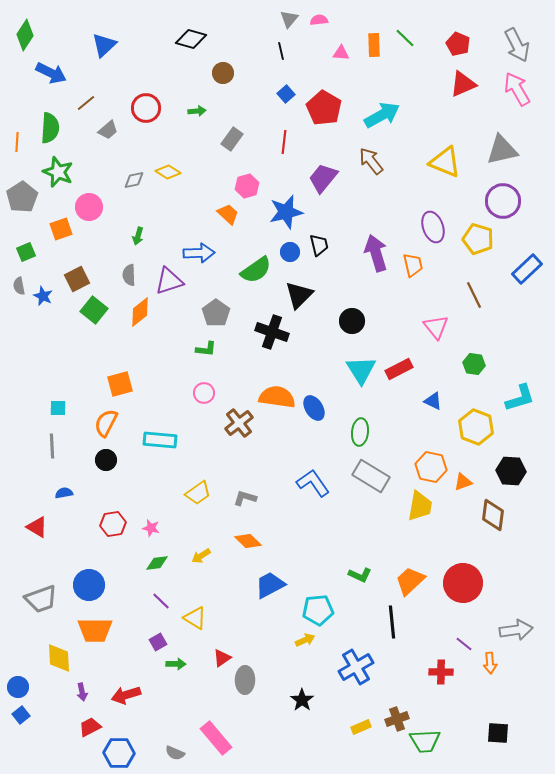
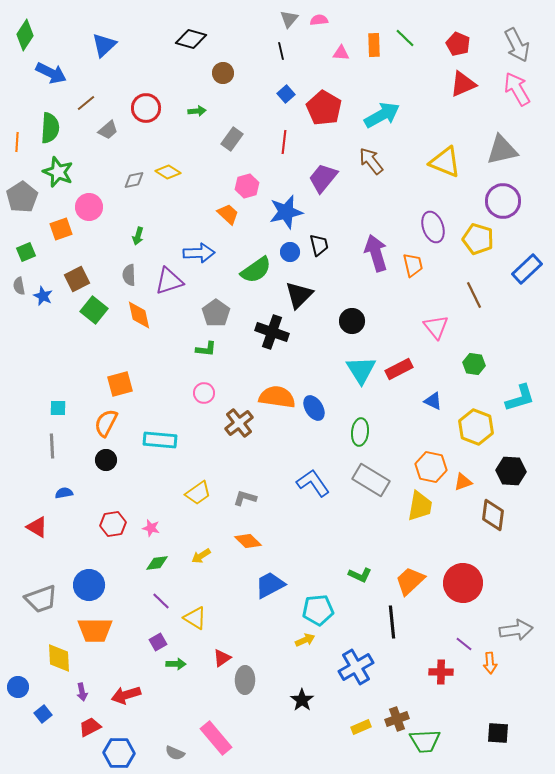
orange diamond at (140, 312): moved 1 px left, 3 px down; rotated 64 degrees counterclockwise
gray rectangle at (371, 476): moved 4 px down
blue square at (21, 715): moved 22 px right, 1 px up
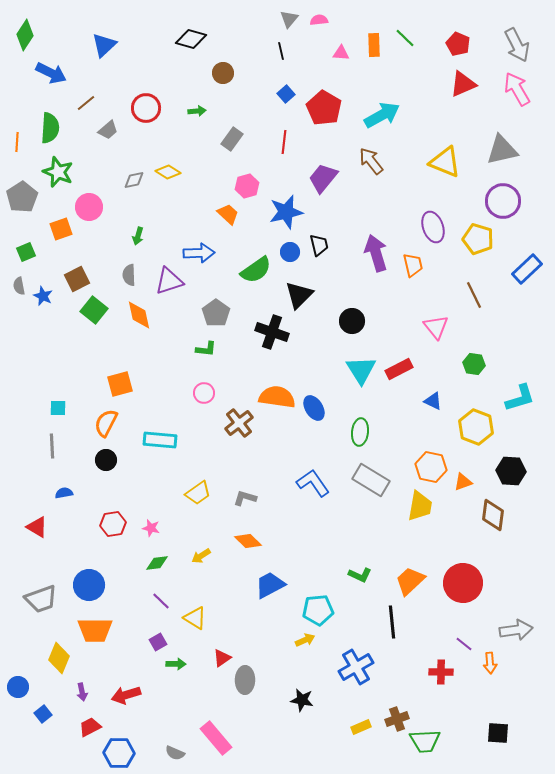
yellow diamond at (59, 658): rotated 24 degrees clockwise
black star at (302, 700): rotated 25 degrees counterclockwise
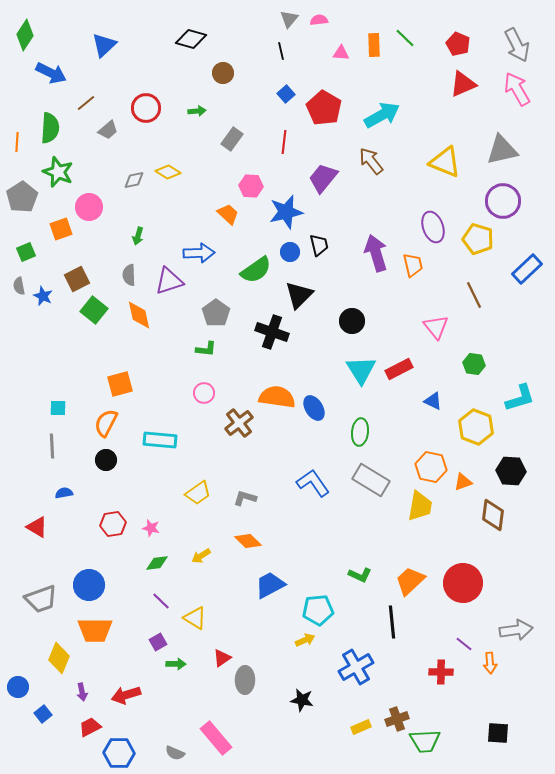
pink hexagon at (247, 186): moved 4 px right; rotated 20 degrees clockwise
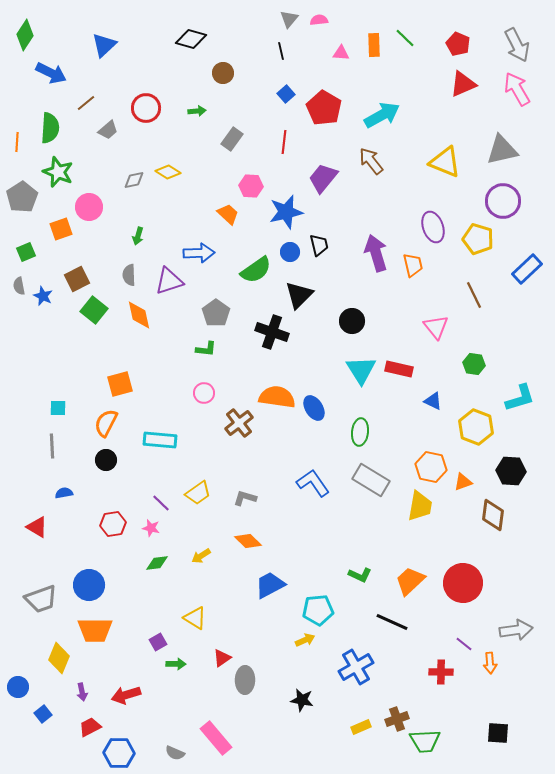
red rectangle at (399, 369): rotated 40 degrees clockwise
purple line at (161, 601): moved 98 px up
black line at (392, 622): rotated 60 degrees counterclockwise
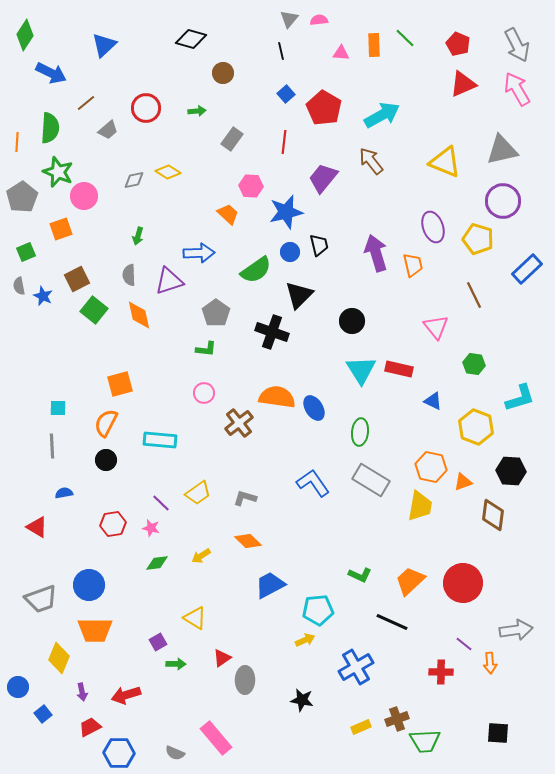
pink circle at (89, 207): moved 5 px left, 11 px up
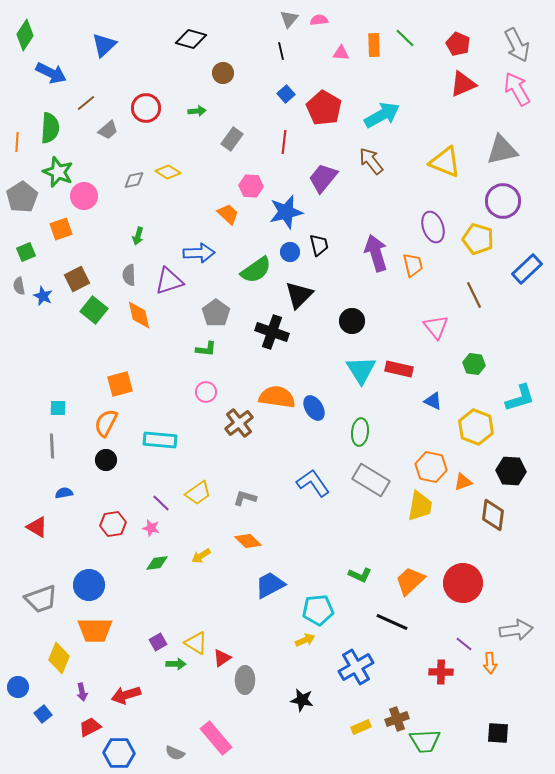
pink circle at (204, 393): moved 2 px right, 1 px up
yellow triangle at (195, 618): moved 1 px right, 25 px down
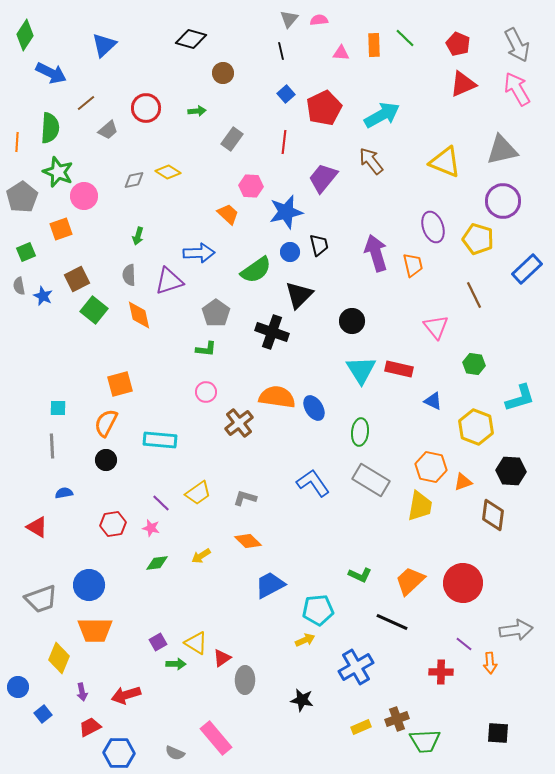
red pentagon at (324, 108): rotated 16 degrees clockwise
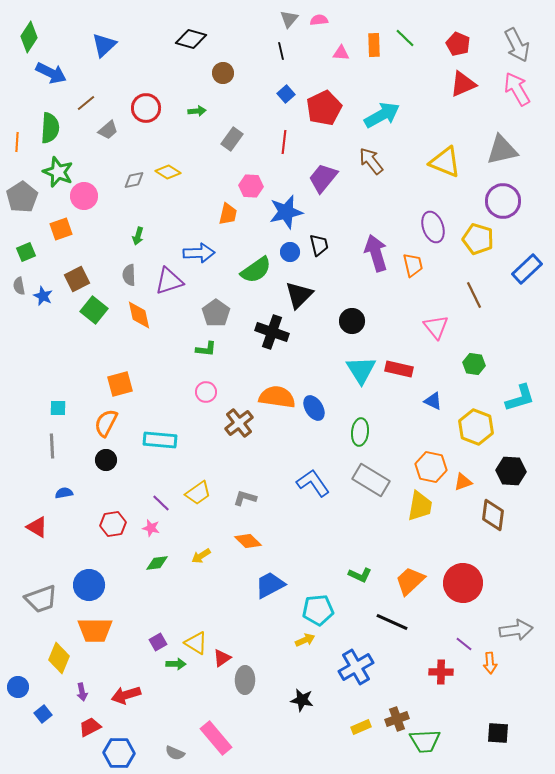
green diamond at (25, 35): moved 4 px right, 2 px down
orange trapezoid at (228, 214): rotated 60 degrees clockwise
